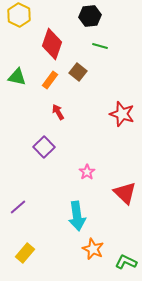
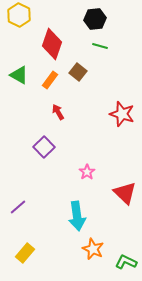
black hexagon: moved 5 px right, 3 px down
green triangle: moved 2 px right, 2 px up; rotated 18 degrees clockwise
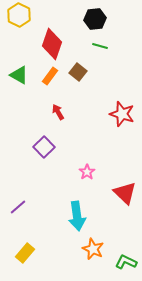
orange rectangle: moved 4 px up
